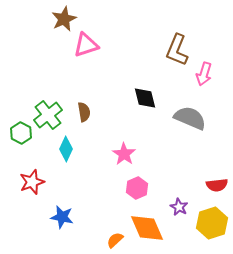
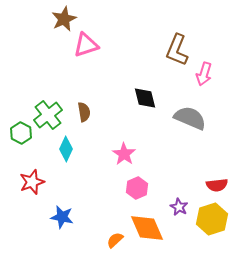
yellow hexagon: moved 4 px up
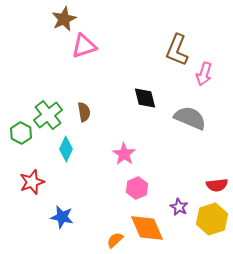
pink triangle: moved 2 px left, 1 px down
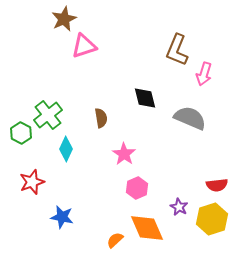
brown semicircle: moved 17 px right, 6 px down
